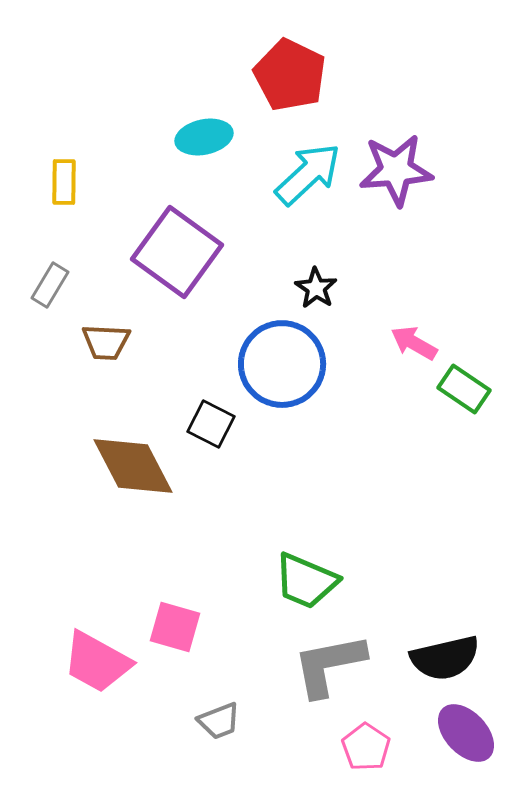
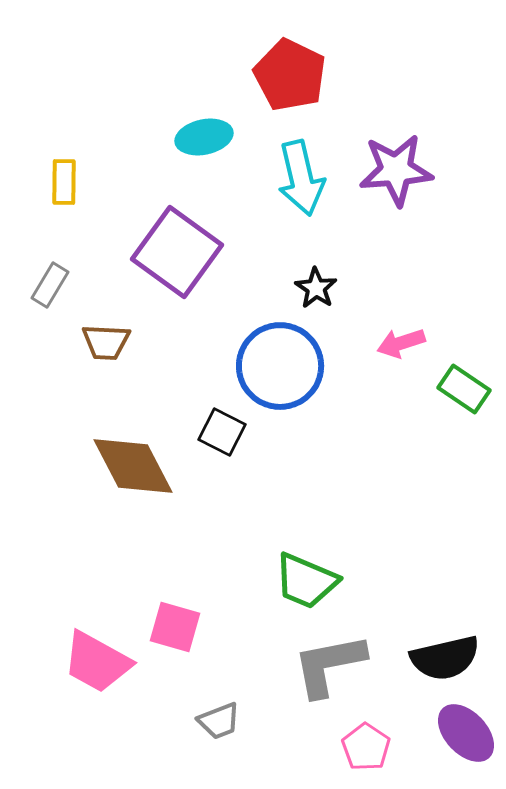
cyan arrow: moved 7 px left, 4 px down; rotated 120 degrees clockwise
pink arrow: moved 13 px left; rotated 48 degrees counterclockwise
blue circle: moved 2 px left, 2 px down
black square: moved 11 px right, 8 px down
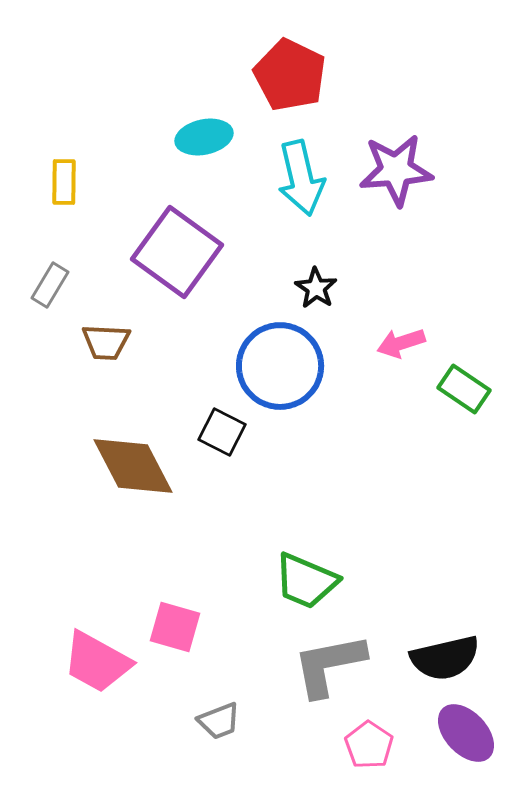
pink pentagon: moved 3 px right, 2 px up
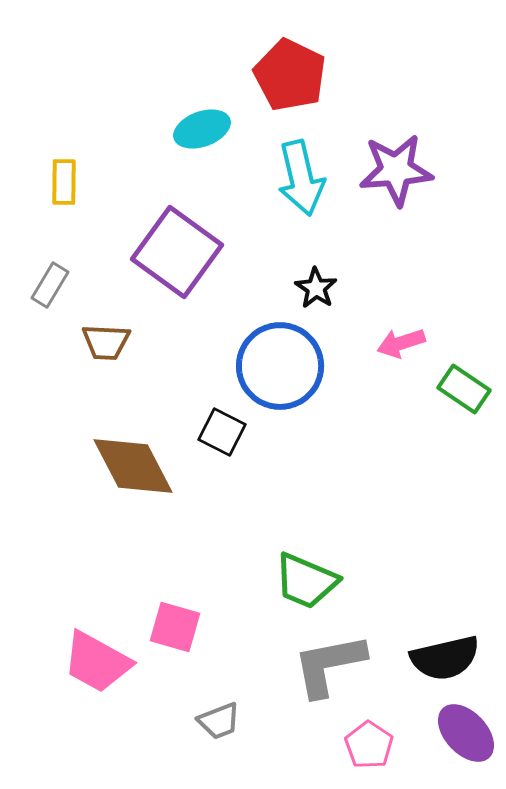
cyan ellipse: moved 2 px left, 8 px up; rotated 8 degrees counterclockwise
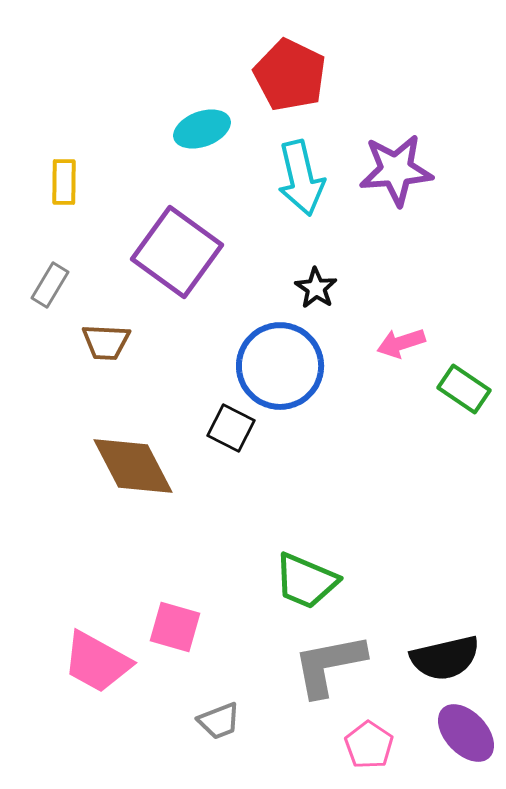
black square: moved 9 px right, 4 px up
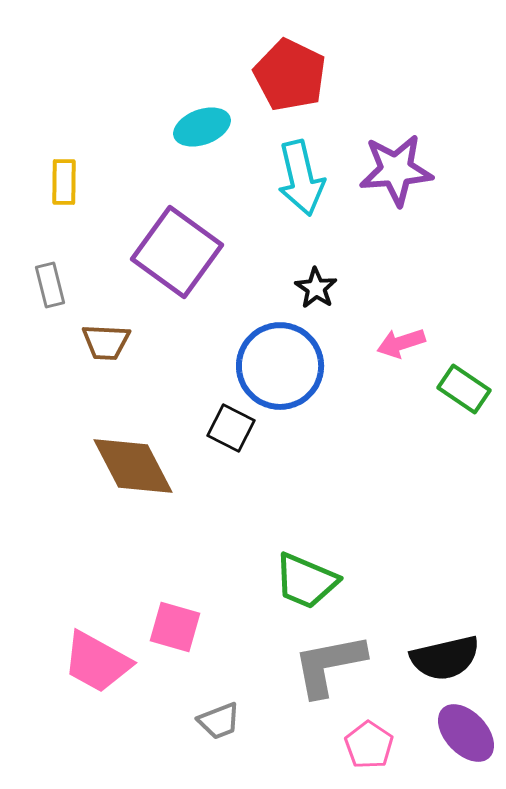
cyan ellipse: moved 2 px up
gray rectangle: rotated 45 degrees counterclockwise
